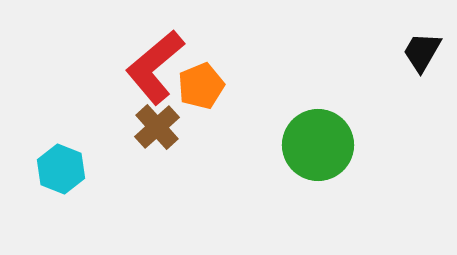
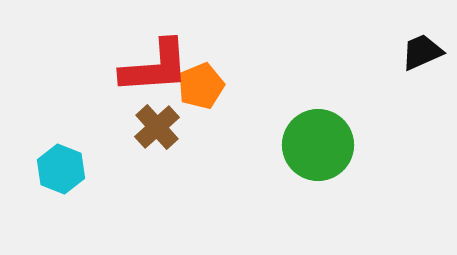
black trapezoid: rotated 36 degrees clockwise
red L-shape: rotated 144 degrees counterclockwise
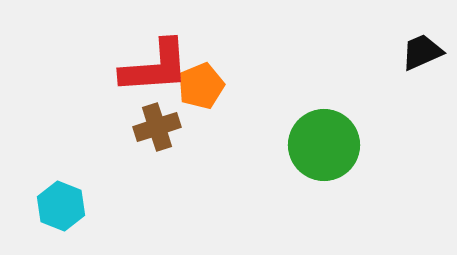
brown cross: rotated 24 degrees clockwise
green circle: moved 6 px right
cyan hexagon: moved 37 px down
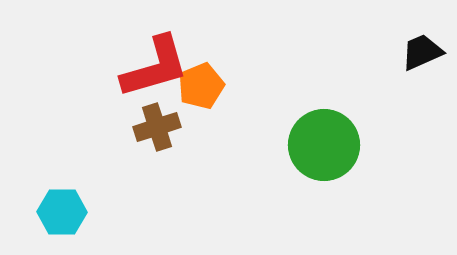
red L-shape: rotated 12 degrees counterclockwise
cyan hexagon: moved 1 px right, 6 px down; rotated 21 degrees counterclockwise
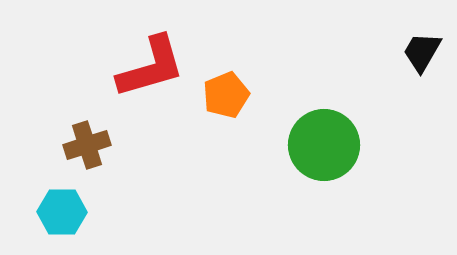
black trapezoid: rotated 36 degrees counterclockwise
red L-shape: moved 4 px left
orange pentagon: moved 25 px right, 9 px down
brown cross: moved 70 px left, 18 px down
